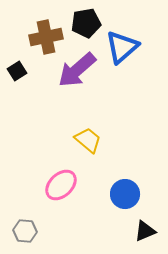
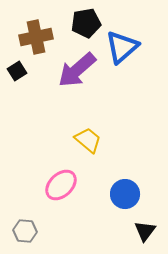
brown cross: moved 10 px left
black triangle: rotated 30 degrees counterclockwise
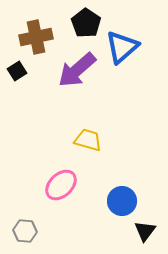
black pentagon: rotated 28 degrees counterclockwise
yellow trapezoid: rotated 24 degrees counterclockwise
blue circle: moved 3 px left, 7 px down
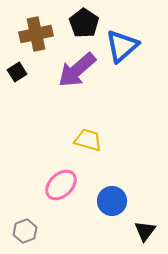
black pentagon: moved 2 px left
brown cross: moved 3 px up
blue triangle: moved 1 px up
black square: moved 1 px down
blue circle: moved 10 px left
gray hexagon: rotated 25 degrees counterclockwise
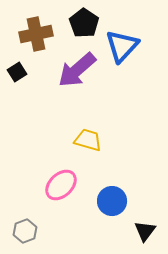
blue triangle: rotated 6 degrees counterclockwise
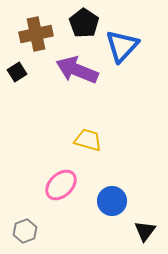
purple arrow: rotated 63 degrees clockwise
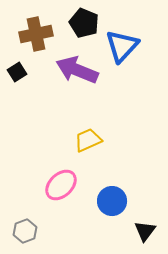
black pentagon: rotated 12 degrees counterclockwise
yellow trapezoid: rotated 40 degrees counterclockwise
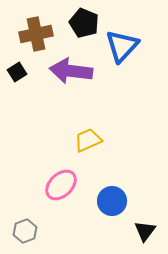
purple arrow: moved 6 px left, 1 px down; rotated 15 degrees counterclockwise
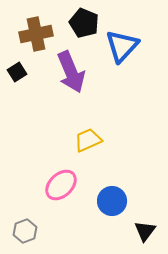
purple arrow: moved 1 px down; rotated 120 degrees counterclockwise
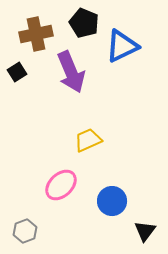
blue triangle: rotated 21 degrees clockwise
